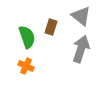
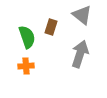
gray triangle: moved 1 px right, 1 px up
gray arrow: moved 1 px left, 5 px down
orange cross: rotated 28 degrees counterclockwise
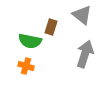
green semicircle: moved 3 px right, 4 px down; rotated 120 degrees clockwise
gray arrow: moved 5 px right
orange cross: rotated 21 degrees clockwise
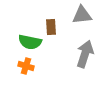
gray triangle: rotated 45 degrees counterclockwise
brown rectangle: rotated 21 degrees counterclockwise
green semicircle: moved 1 px down
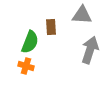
gray triangle: rotated 10 degrees clockwise
green semicircle: rotated 80 degrees counterclockwise
gray arrow: moved 5 px right, 4 px up
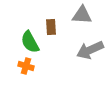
green semicircle: rotated 130 degrees clockwise
gray arrow: rotated 132 degrees counterclockwise
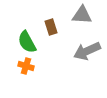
brown rectangle: rotated 14 degrees counterclockwise
green semicircle: moved 3 px left
gray arrow: moved 3 px left, 1 px down
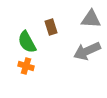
gray triangle: moved 9 px right, 4 px down
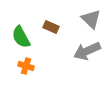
gray triangle: rotated 40 degrees clockwise
brown rectangle: rotated 49 degrees counterclockwise
green semicircle: moved 6 px left, 5 px up
